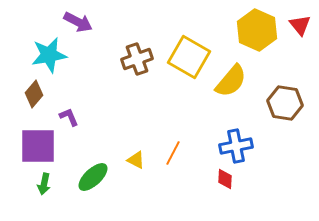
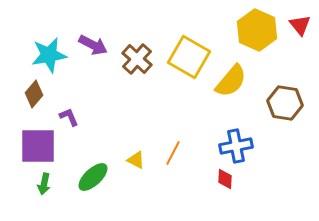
purple arrow: moved 15 px right, 23 px down
brown cross: rotated 28 degrees counterclockwise
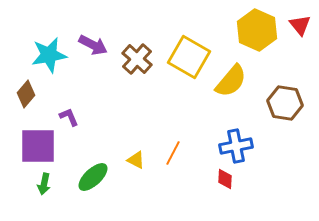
brown diamond: moved 8 px left
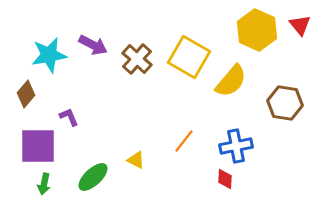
orange line: moved 11 px right, 12 px up; rotated 10 degrees clockwise
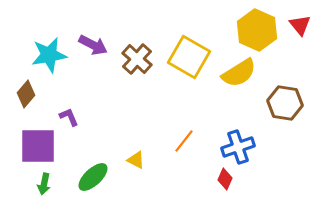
yellow semicircle: moved 8 px right, 8 px up; rotated 18 degrees clockwise
blue cross: moved 2 px right, 1 px down; rotated 8 degrees counterclockwise
red diamond: rotated 20 degrees clockwise
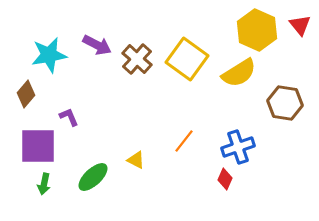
purple arrow: moved 4 px right
yellow square: moved 2 px left, 2 px down; rotated 6 degrees clockwise
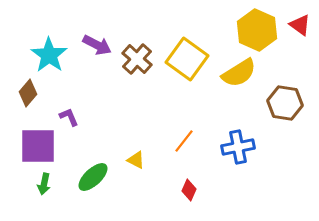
red triangle: rotated 15 degrees counterclockwise
cyan star: rotated 27 degrees counterclockwise
brown diamond: moved 2 px right, 1 px up
blue cross: rotated 8 degrees clockwise
red diamond: moved 36 px left, 11 px down
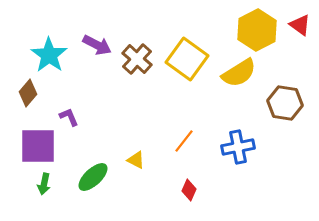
yellow hexagon: rotated 9 degrees clockwise
